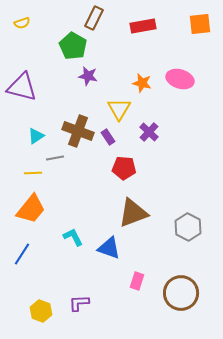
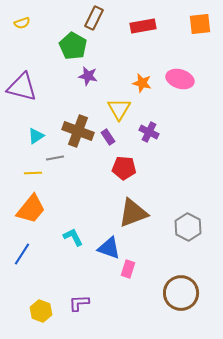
purple cross: rotated 18 degrees counterclockwise
pink rectangle: moved 9 px left, 12 px up
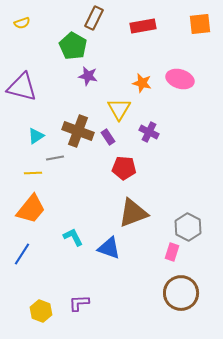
pink rectangle: moved 44 px right, 17 px up
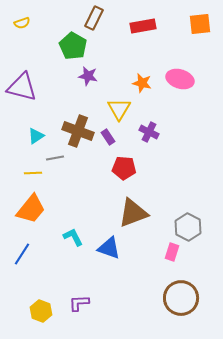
brown circle: moved 5 px down
